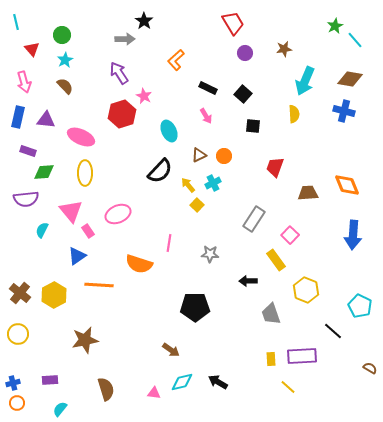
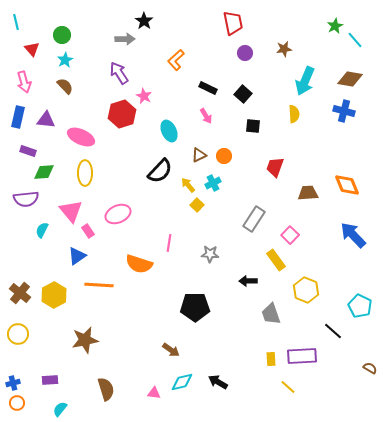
red trapezoid at (233, 23): rotated 20 degrees clockwise
blue arrow at (353, 235): rotated 132 degrees clockwise
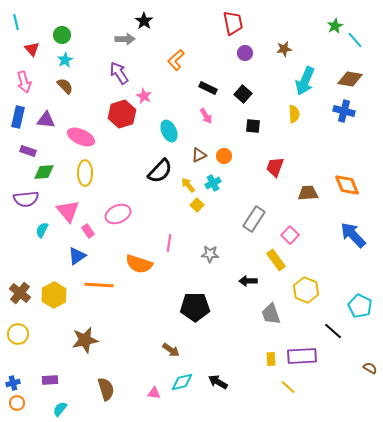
pink triangle at (71, 211): moved 3 px left
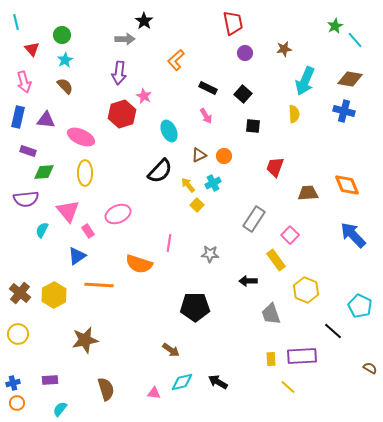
purple arrow at (119, 73): rotated 140 degrees counterclockwise
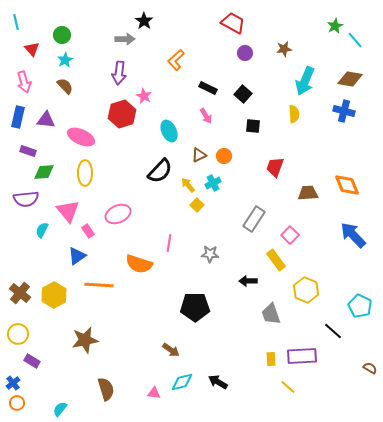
red trapezoid at (233, 23): rotated 50 degrees counterclockwise
purple rectangle at (50, 380): moved 18 px left, 19 px up; rotated 35 degrees clockwise
blue cross at (13, 383): rotated 24 degrees counterclockwise
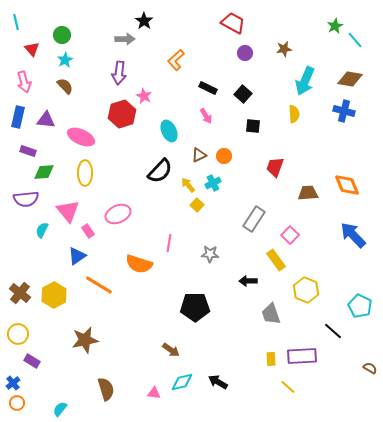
orange line at (99, 285): rotated 28 degrees clockwise
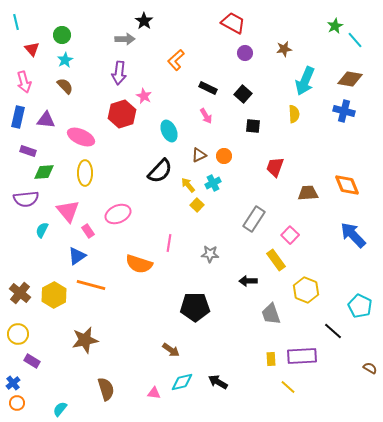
orange line at (99, 285): moved 8 px left; rotated 16 degrees counterclockwise
